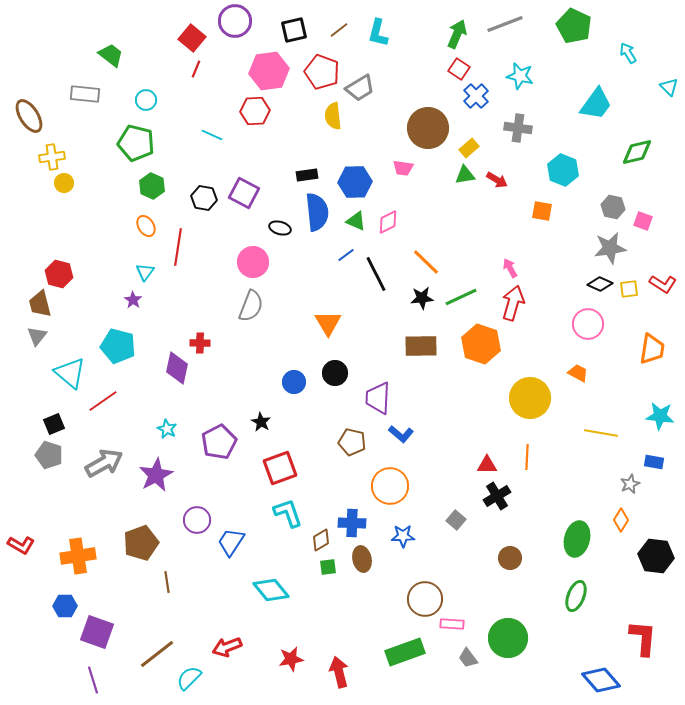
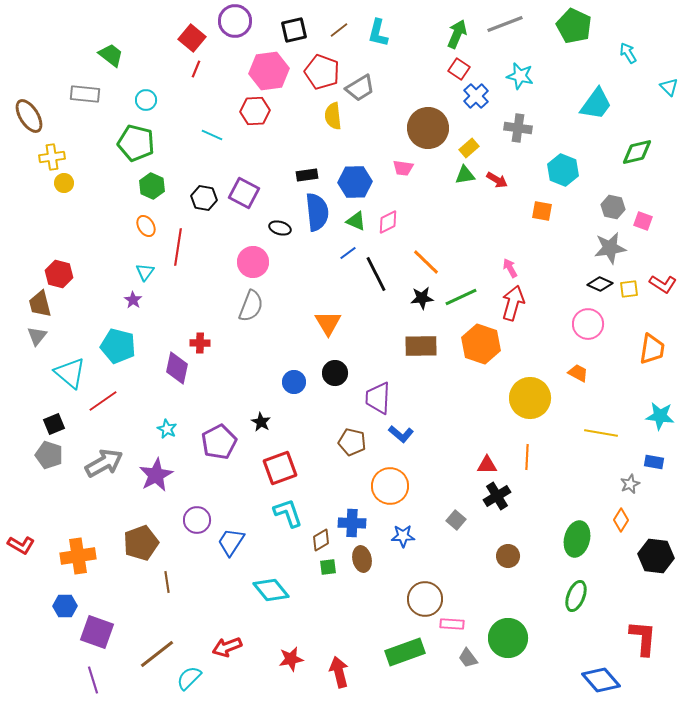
blue line at (346, 255): moved 2 px right, 2 px up
brown circle at (510, 558): moved 2 px left, 2 px up
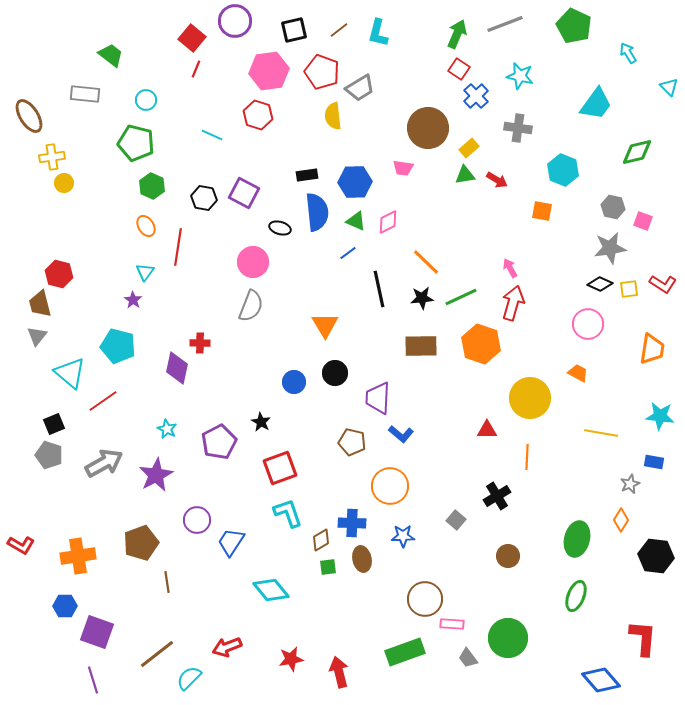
red hexagon at (255, 111): moved 3 px right, 4 px down; rotated 20 degrees clockwise
black line at (376, 274): moved 3 px right, 15 px down; rotated 15 degrees clockwise
orange triangle at (328, 323): moved 3 px left, 2 px down
red triangle at (487, 465): moved 35 px up
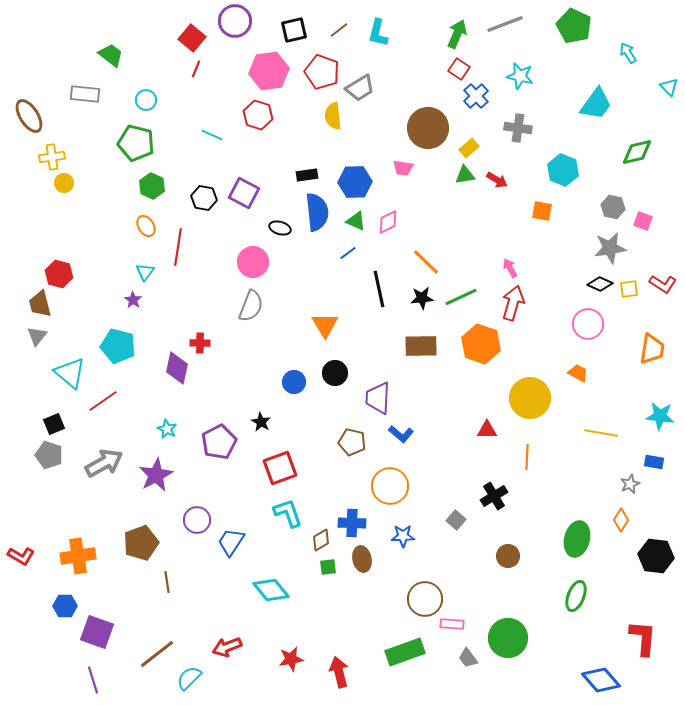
black cross at (497, 496): moved 3 px left
red L-shape at (21, 545): moved 11 px down
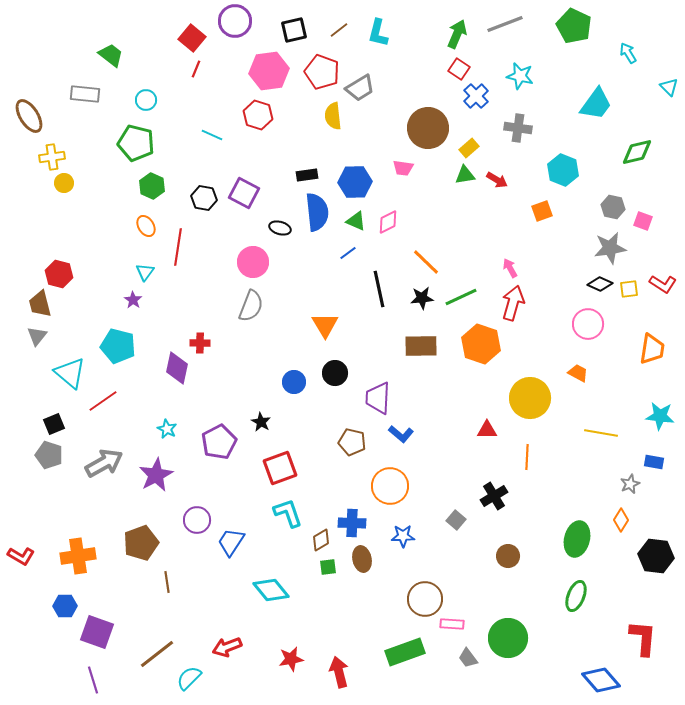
orange square at (542, 211): rotated 30 degrees counterclockwise
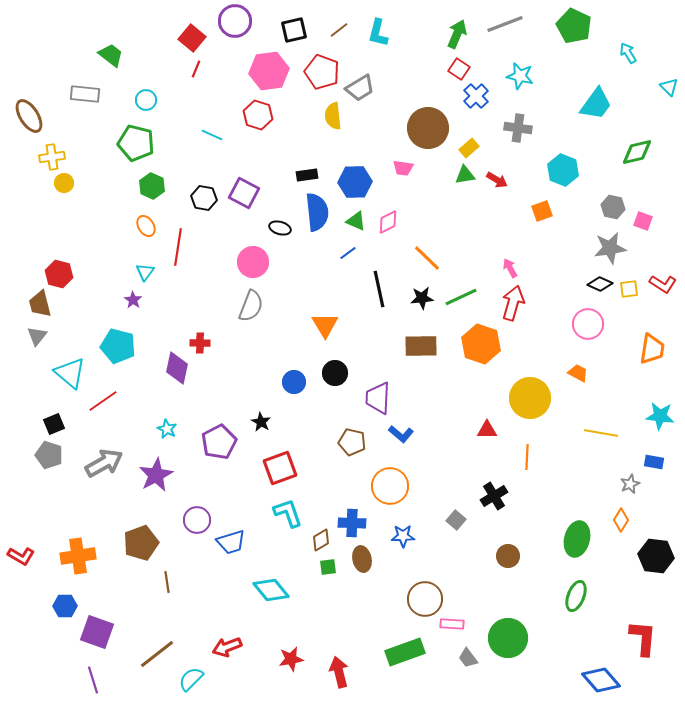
orange line at (426, 262): moved 1 px right, 4 px up
blue trapezoid at (231, 542): rotated 140 degrees counterclockwise
cyan semicircle at (189, 678): moved 2 px right, 1 px down
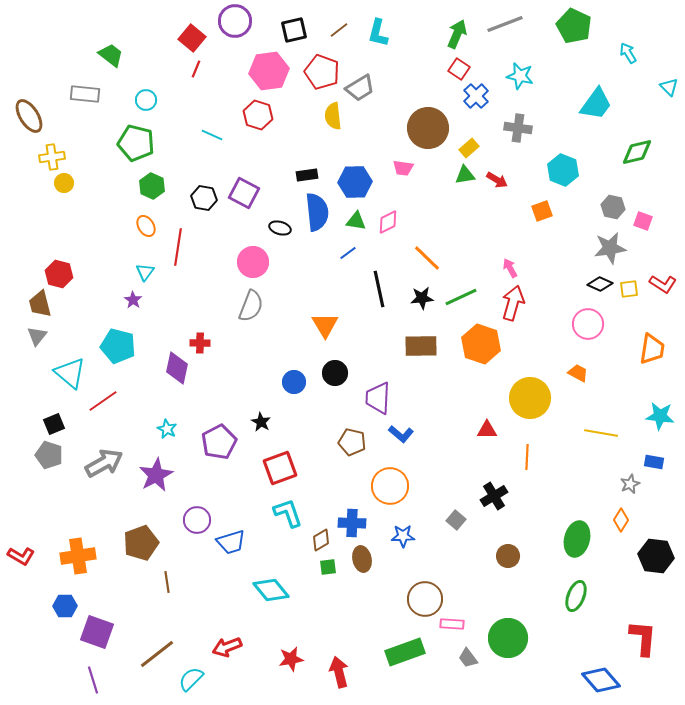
green triangle at (356, 221): rotated 15 degrees counterclockwise
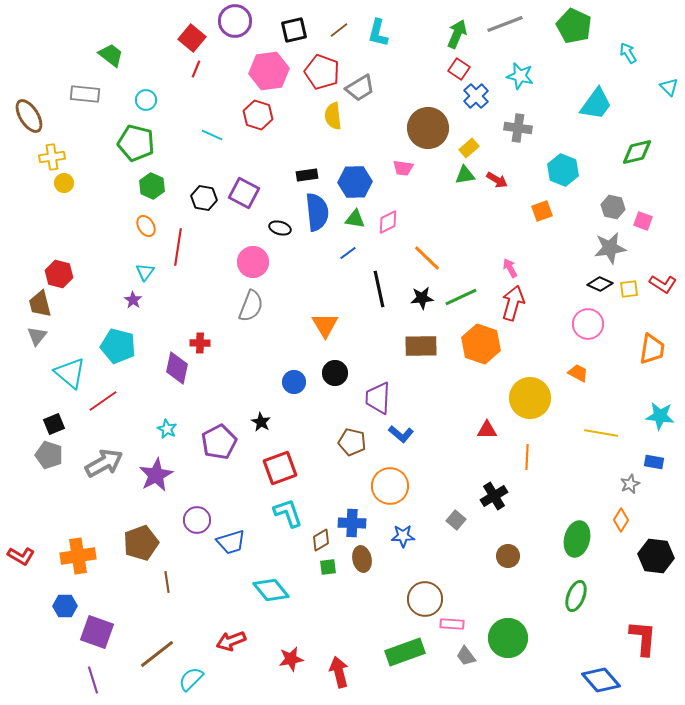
green triangle at (356, 221): moved 1 px left, 2 px up
red arrow at (227, 647): moved 4 px right, 6 px up
gray trapezoid at (468, 658): moved 2 px left, 2 px up
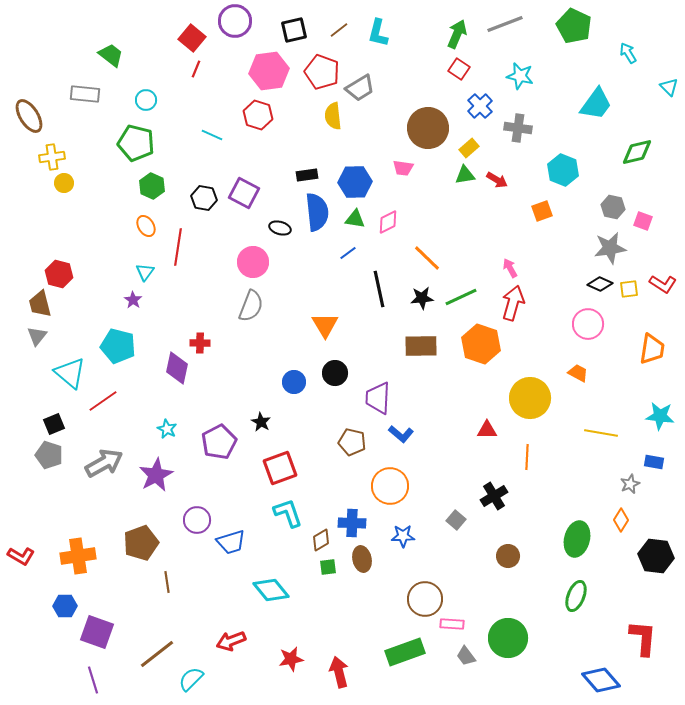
blue cross at (476, 96): moved 4 px right, 10 px down
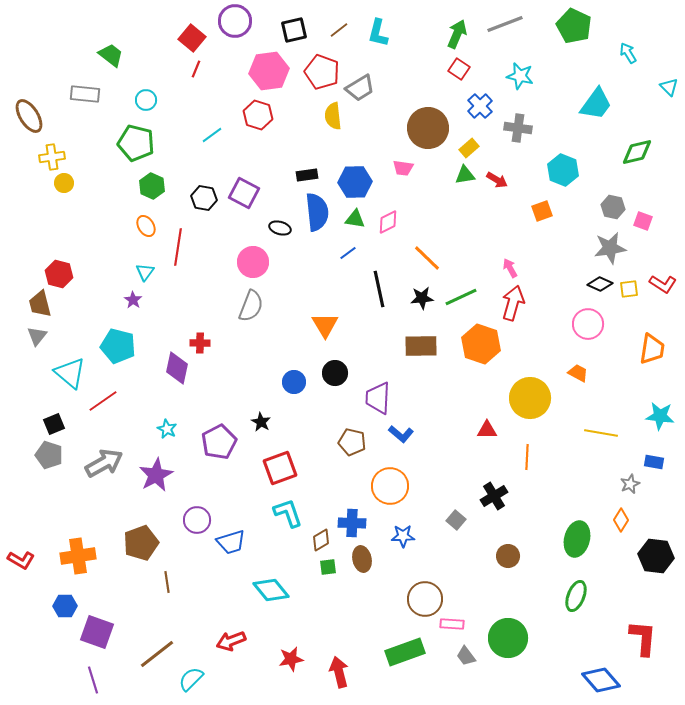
cyan line at (212, 135): rotated 60 degrees counterclockwise
red L-shape at (21, 556): moved 4 px down
